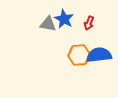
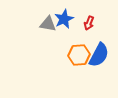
blue star: rotated 18 degrees clockwise
blue semicircle: rotated 125 degrees clockwise
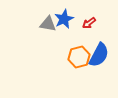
red arrow: rotated 32 degrees clockwise
orange hexagon: moved 2 px down; rotated 10 degrees counterclockwise
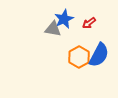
gray triangle: moved 5 px right, 5 px down
orange hexagon: rotated 15 degrees counterclockwise
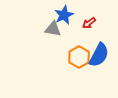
blue star: moved 4 px up
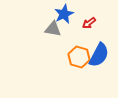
blue star: moved 1 px up
orange hexagon: rotated 15 degrees counterclockwise
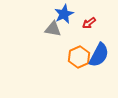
orange hexagon: rotated 20 degrees clockwise
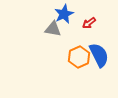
blue semicircle: rotated 55 degrees counterclockwise
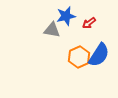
blue star: moved 2 px right, 2 px down; rotated 12 degrees clockwise
gray triangle: moved 1 px left, 1 px down
blue semicircle: rotated 60 degrees clockwise
